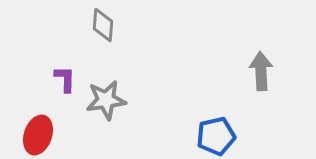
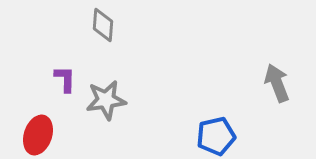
gray arrow: moved 16 px right, 12 px down; rotated 18 degrees counterclockwise
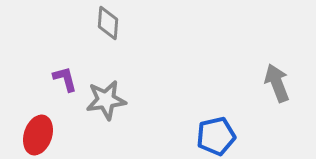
gray diamond: moved 5 px right, 2 px up
purple L-shape: rotated 16 degrees counterclockwise
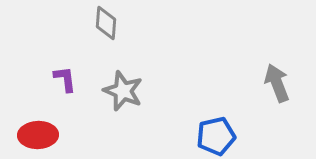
gray diamond: moved 2 px left
purple L-shape: rotated 8 degrees clockwise
gray star: moved 17 px right, 9 px up; rotated 30 degrees clockwise
red ellipse: rotated 69 degrees clockwise
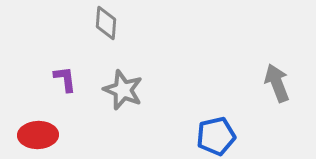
gray star: moved 1 px up
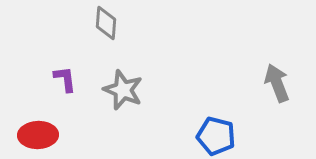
blue pentagon: rotated 27 degrees clockwise
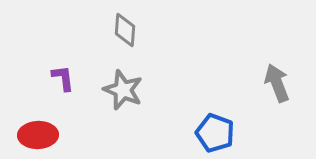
gray diamond: moved 19 px right, 7 px down
purple L-shape: moved 2 px left, 1 px up
blue pentagon: moved 1 px left, 3 px up; rotated 6 degrees clockwise
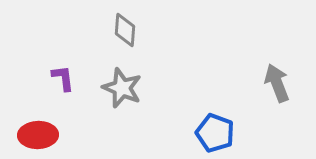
gray star: moved 1 px left, 2 px up
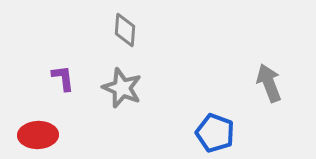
gray arrow: moved 8 px left
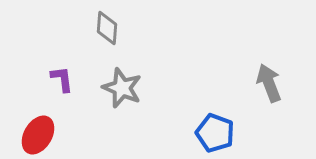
gray diamond: moved 18 px left, 2 px up
purple L-shape: moved 1 px left, 1 px down
red ellipse: rotated 57 degrees counterclockwise
